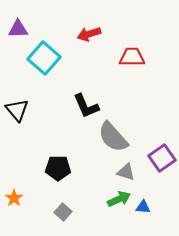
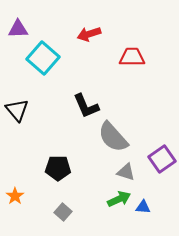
cyan square: moved 1 px left
purple square: moved 1 px down
orange star: moved 1 px right, 2 px up
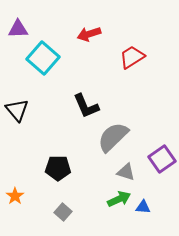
red trapezoid: rotated 32 degrees counterclockwise
gray semicircle: rotated 88 degrees clockwise
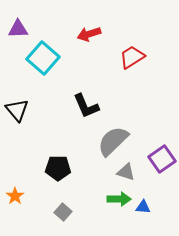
gray semicircle: moved 4 px down
green arrow: rotated 25 degrees clockwise
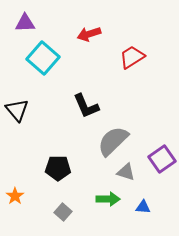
purple triangle: moved 7 px right, 6 px up
green arrow: moved 11 px left
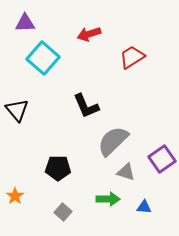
blue triangle: moved 1 px right
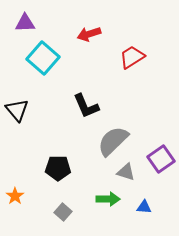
purple square: moved 1 px left
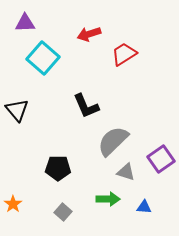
red trapezoid: moved 8 px left, 3 px up
orange star: moved 2 px left, 8 px down
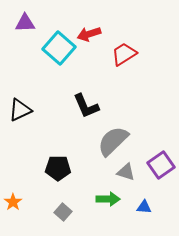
cyan square: moved 16 px right, 10 px up
black triangle: moved 3 px right; rotated 45 degrees clockwise
purple square: moved 6 px down
orange star: moved 2 px up
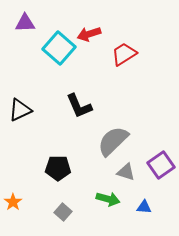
black L-shape: moved 7 px left
green arrow: rotated 15 degrees clockwise
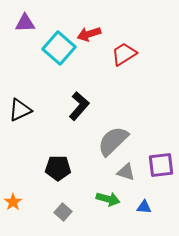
black L-shape: rotated 116 degrees counterclockwise
purple square: rotated 28 degrees clockwise
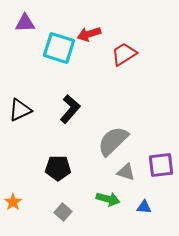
cyan square: rotated 24 degrees counterclockwise
black L-shape: moved 9 px left, 3 px down
